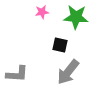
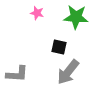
pink star: moved 5 px left, 1 px down; rotated 24 degrees clockwise
black square: moved 1 px left, 2 px down
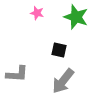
green star: rotated 15 degrees clockwise
black square: moved 3 px down
gray arrow: moved 5 px left, 9 px down
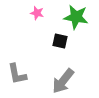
green star: rotated 10 degrees counterclockwise
black square: moved 1 px right, 9 px up
gray L-shape: rotated 75 degrees clockwise
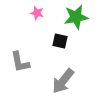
green star: rotated 20 degrees counterclockwise
gray L-shape: moved 3 px right, 12 px up
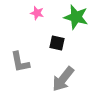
green star: rotated 25 degrees clockwise
black square: moved 3 px left, 2 px down
gray arrow: moved 2 px up
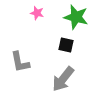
black square: moved 9 px right, 2 px down
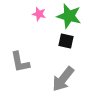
pink star: moved 2 px right, 1 px down
green star: moved 7 px left, 1 px up
black square: moved 4 px up
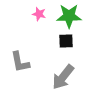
green star: rotated 15 degrees counterclockwise
black square: rotated 14 degrees counterclockwise
gray arrow: moved 2 px up
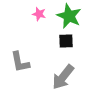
green star: rotated 25 degrees clockwise
